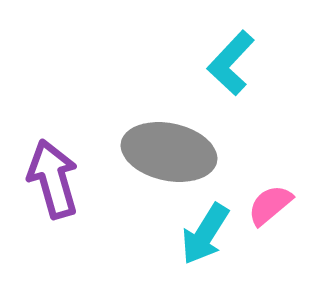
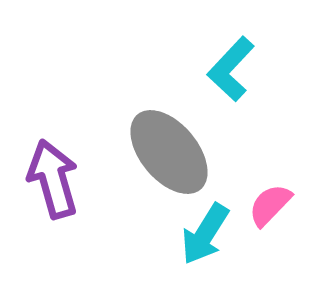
cyan L-shape: moved 6 px down
gray ellipse: rotated 38 degrees clockwise
pink semicircle: rotated 6 degrees counterclockwise
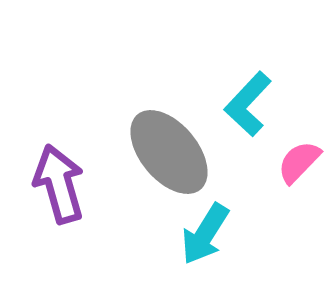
cyan L-shape: moved 17 px right, 35 px down
purple arrow: moved 6 px right, 5 px down
pink semicircle: moved 29 px right, 43 px up
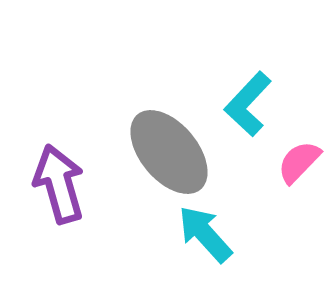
cyan arrow: rotated 106 degrees clockwise
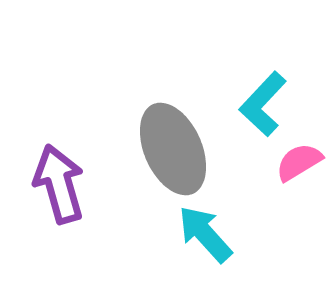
cyan L-shape: moved 15 px right
gray ellipse: moved 4 px right, 3 px up; rotated 16 degrees clockwise
pink semicircle: rotated 15 degrees clockwise
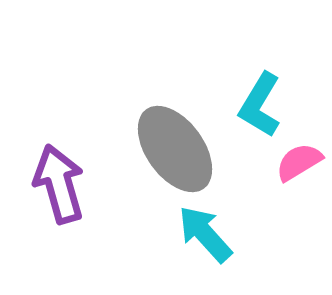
cyan L-shape: moved 3 px left, 1 px down; rotated 12 degrees counterclockwise
gray ellipse: moved 2 px right; rotated 12 degrees counterclockwise
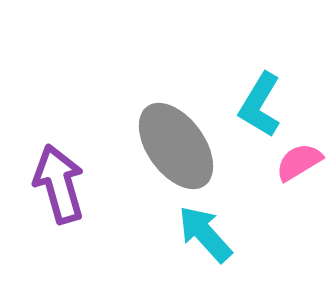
gray ellipse: moved 1 px right, 3 px up
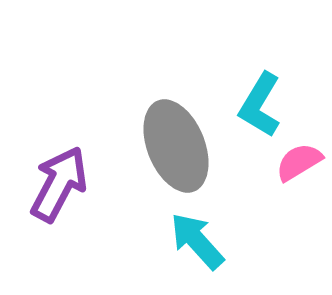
gray ellipse: rotated 14 degrees clockwise
purple arrow: rotated 44 degrees clockwise
cyan arrow: moved 8 px left, 7 px down
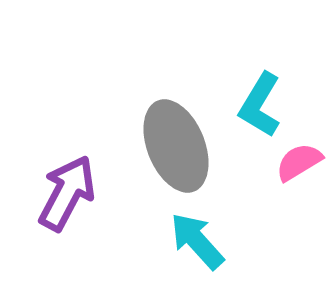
purple arrow: moved 8 px right, 9 px down
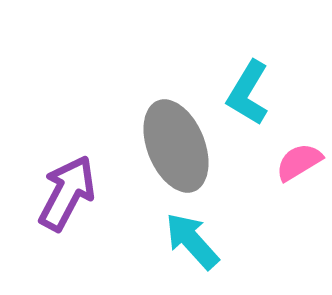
cyan L-shape: moved 12 px left, 12 px up
cyan arrow: moved 5 px left
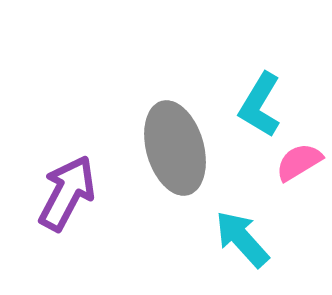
cyan L-shape: moved 12 px right, 12 px down
gray ellipse: moved 1 px left, 2 px down; rotated 6 degrees clockwise
cyan arrow: moved 50 px right, 2 px up
